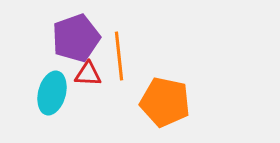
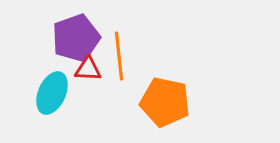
red triangle: moved 5 px up
cyan ellipse: rotated 9 degrees clockwise
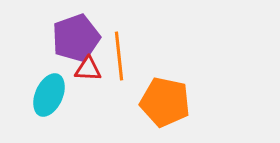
cyan ellipse: moved 3 px left, 2 px down
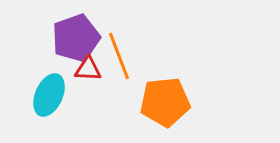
orange line: rotated 15 degrees counterclockwise
orange pentagon: rotated 18 degrees counterclockwise
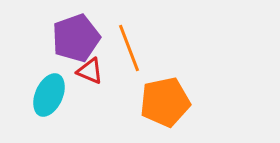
orange line: moved 10 px right, 8 px up
red triangle: moved 2 px right, 2 px down; rotated 20 degrees clockwise
orange pentagon: rotated 6 degrees counterclockwise
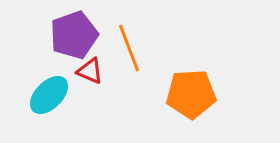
purple pentagon: moved 2 px left, 3 px up
cyan ellipse: rotated 21 degrees clockwise
orange pentagon: moved 26 px right, 8 px up; rotated 9 degrees clockwise
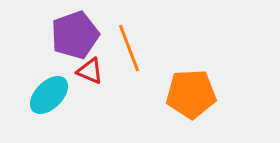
purple pentagon: moved 1 px right
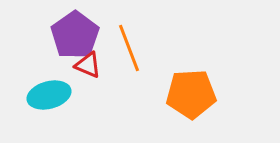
purple pentagon: rotated 15 degrees counterclockwise
red triangle: moved 2 px left, 6 px up
cyan ellipse: rotated 30 degrees clockwise
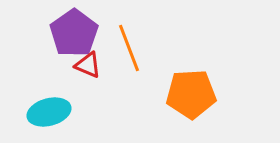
purple pentagon: moved 1 px left, 2 px up
cyan ellipse: moved 17 px down
